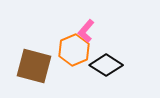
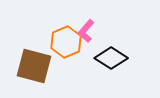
orange hexagon: moved 8 px left, 8 px up
black diamond: moved 5 px right, 7 px up
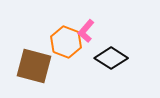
orange hexagon: rotated 16 degrees counterclockwise
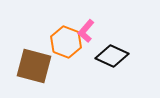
black diamond: moved 1 px right, 2 px up; rotated 8 degrees counterclockwise
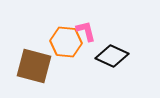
pink L-shape: rotated 125 degrees clockwise
orange hexagon: rotated 16 degrees counterclockwise
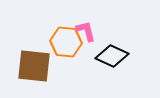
brown square: rotated 9 degrees counterclockwise
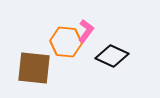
pink L-shape: rotated 50 degrees clockwise
brown square: moved 2 px down
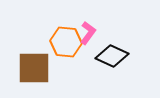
pink L-shape: moved 2 px right, 2 px down
brown square: rotated 6 degrees counterclockwise
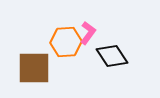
orange hexagon: rotated 8 degrees counterclockwise
black diamond: rotated 32 degrees clockwise
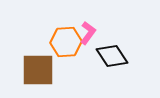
brown square: moved 4 px right, 2 px down
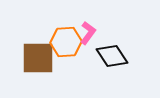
brown square: moved 12 px up
